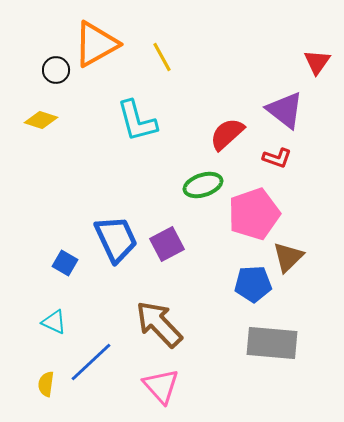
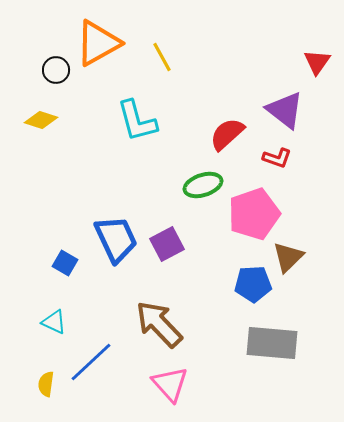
orange triangle: moved 2 px right, 1 px up
pink triangle: moved 9 px right, 2 px up
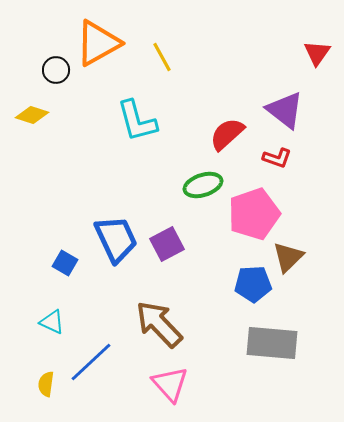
red triangle: moved 9 px up
yellow diamond: moved 9 px left, 5 px up
cyan triangle: moved 2 px left
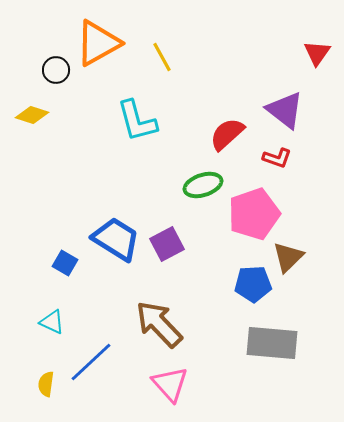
blue trapezoid: rotated 33 degrees counterclockwise
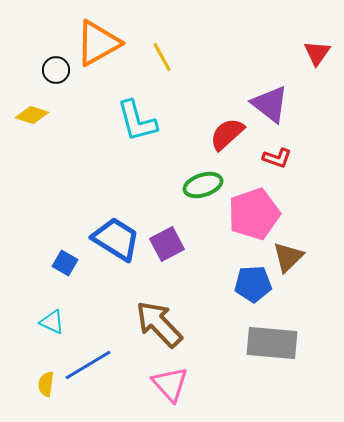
purple triangle: moved 15 px left, 6 px up
blue line: moved 3 px left, 3 px down; rotated 12 degrees clockwise
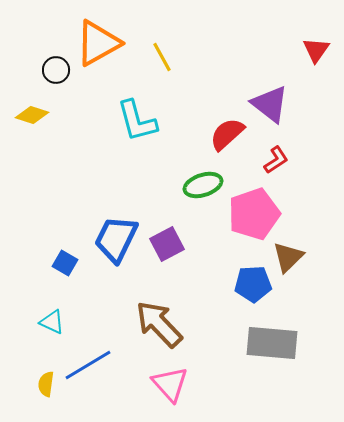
red triangle: moved 1 px left, 3 px up
red L-shape: moved 1 px left, 2 px down; rotated 52 degrees counterclockwise
blue trapezoid: rotated 96 degrees counterclockwise
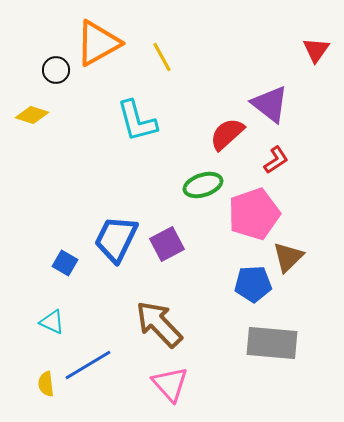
yellow semicircle: rotated 15 degrees counterclockwise
